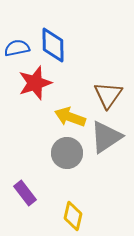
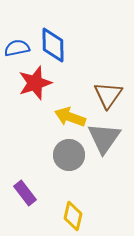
gray triangle: moved 2 px left, 1 px down; rotated 21 degrees counterclockwise
gray circle: moved 2 px right, 2 px down
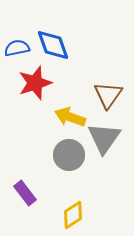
blue diamond: rotated 18 degrees counterclockwise
yellow diamond: moved 1 px up; rotated 44 degrees clockwise
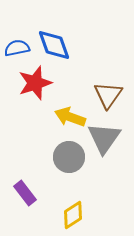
blue diamond: moved 1 px right
gray circle: moved 2 px down
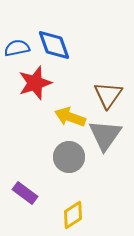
gray triangle: moved 1 px right, 3 px up
purple rectangle: rotated 15 degrees counterclockwise
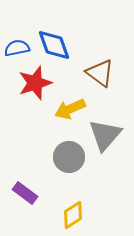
brown triangle: moved 8 px left, 22 px up; rotated 28 degrees counterclockwise
yellow arrow: moved 8 px up; rotated 44 degrees counterclockwise
gray triangle: rotated 6 degrees clockwise
